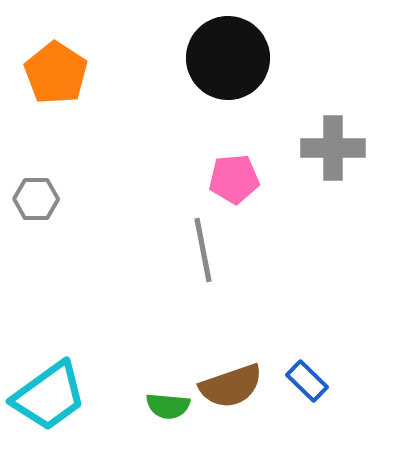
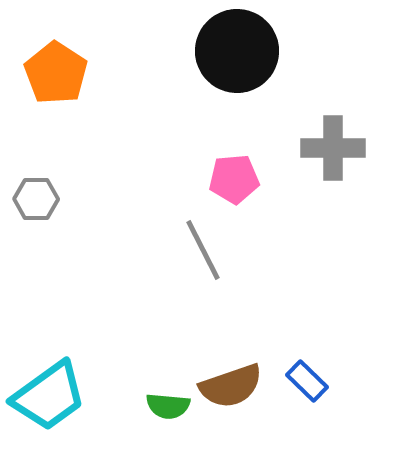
black circle: moved 9 px right, 7 px up
gray line: rotated 16 degrees counterclockwise
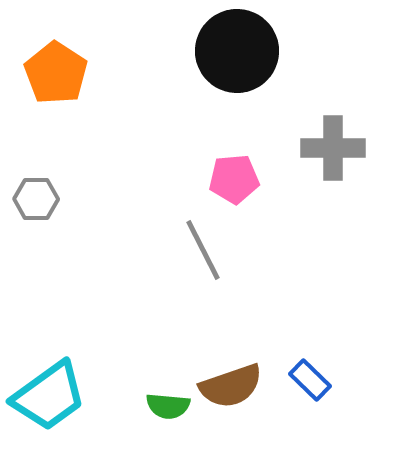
blue rectangle: moved 3 px right, 1 px up
